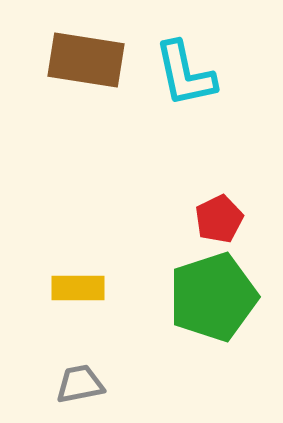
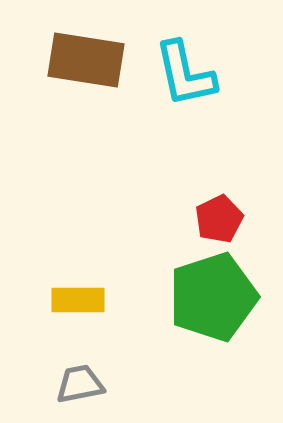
yellow rectangle: moved 12 px down
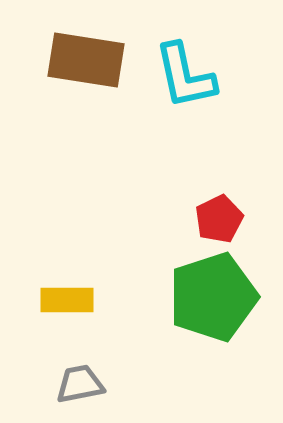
cyan L-shape: moved 2 px down
yellow rectangle: moved 11 px left
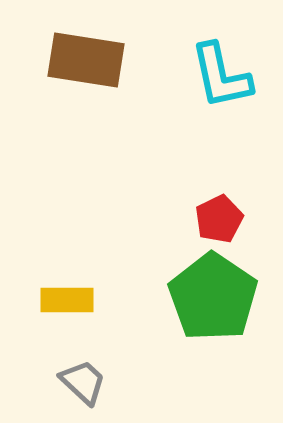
cyan L-shape: moved 36 px right
green pentagon: rotated 20 degrees counterclockwise
gray trapezoid: moved 3 px right, 2 px up; rotated 54 degrees clockwise
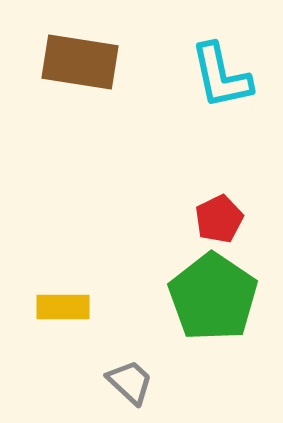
brown rectangle: moved 6 px left, 2 px down
yellow rectangle: moved 4 px left, 7 px down
gray trapezoid: moved 47 px right
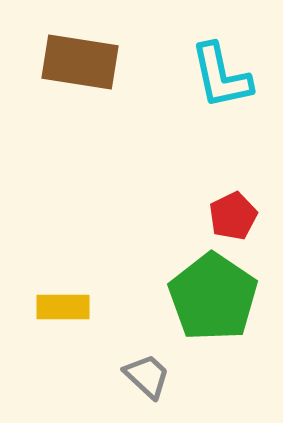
red pentagon: moved 14 px right, 3 px up
gray trapezoid: moved 17 px right, 6 px up
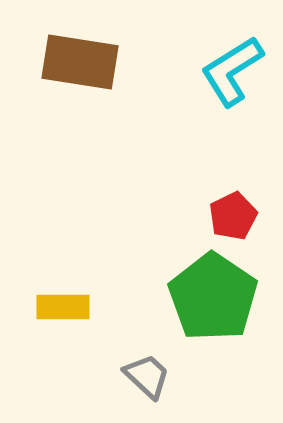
cyan L-shape: moved 11 px right, 5 px up; rotated 70 degrees clockwise
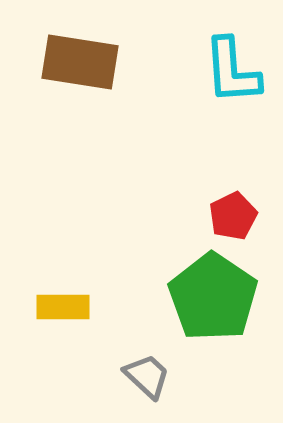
cyan L-shape: rotated 62 degrees counterclockwise
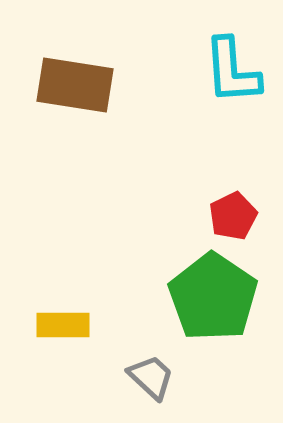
brown rectangle: moved 5 px left, 23 px down
yellow rectangle: moved 18 px down
gray trapezoid: moved 4 px right, 1 px down
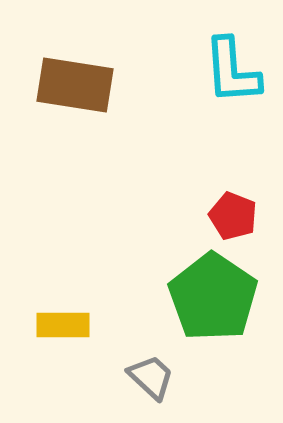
red pentagon: rotated 24 degrees counterclockwise
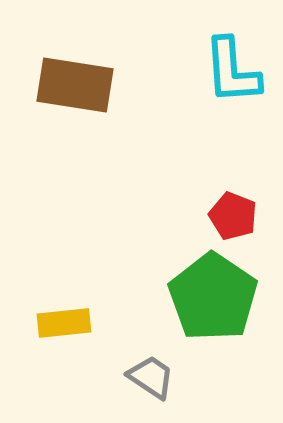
yellow rectangle: moved 1 px right, 2 px up; rotated 6 degrees counterclockwise
gray trapezoid: rotated 9 degrees counterclockwise
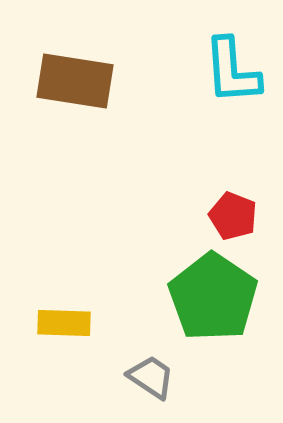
brown rectangle: moved 4 px up
yellow rectangle: rotated 8 degrees clockwise
